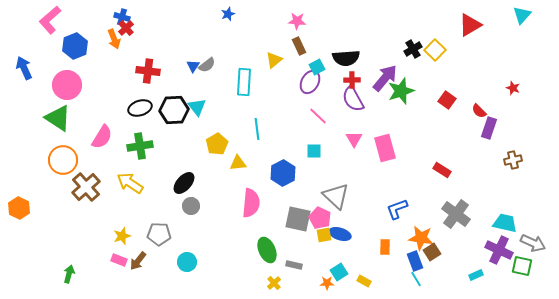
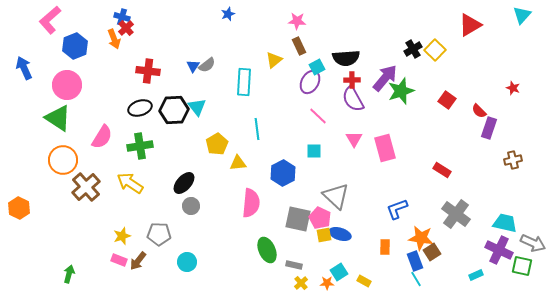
yellow cross at (274, 283): moved 27 px right
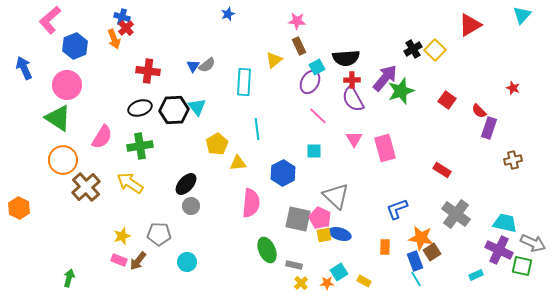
black ellipse at (184, 183): moved 2 px right, 1 px down
green arrow at (69, 274): moved 4 px down
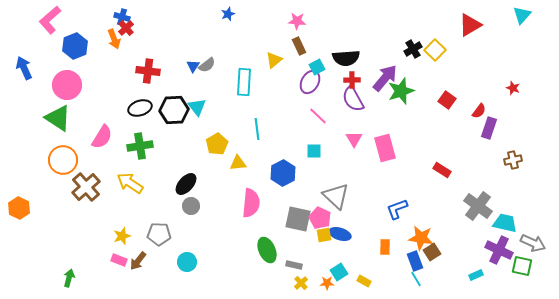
red semicircle at (479, 111): rotated 98 degrees counterclockwise
gray cross at (456, 214): moved 22 px right, 8 px up
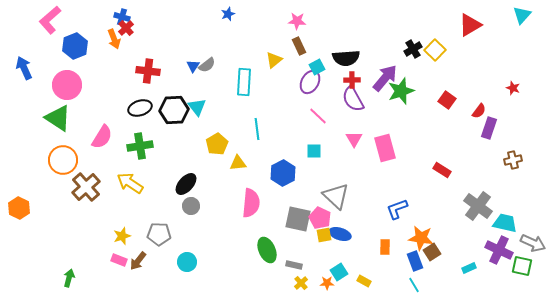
cyan rectangle at (476, 275): moved 7 px left, 7 px up
cyan line at (416, 279): moved 2 px left, 6 px down
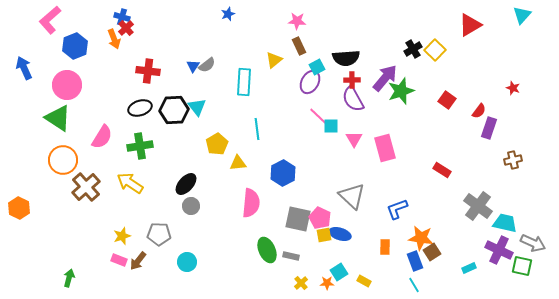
cyan square at (314, 151): moved 17 px right, 25 px up
gray triangle at (336, 196): moved 16 px right
gray rectangle at (294, 265): moved 3 px left, 9 px up
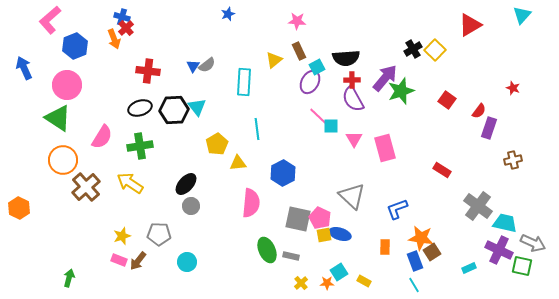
brown rectangle at (299, 46): moved 5 px down
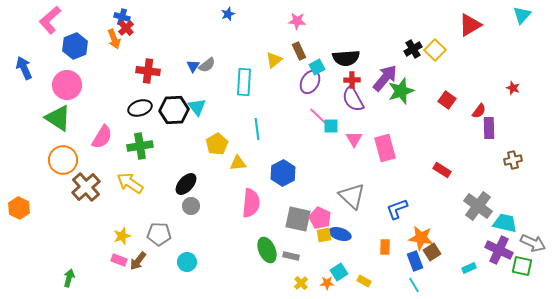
purple rectangle at (489, 128): rotated 20 degrees counterclockwise
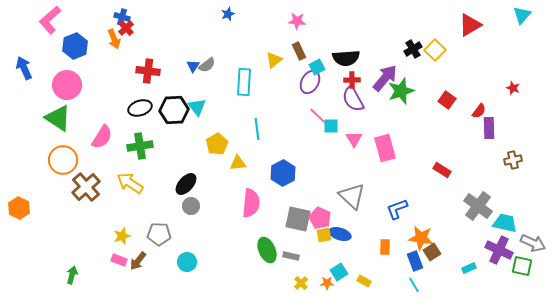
green arrow at (69, 278): moved 3 px right, 3 px up
